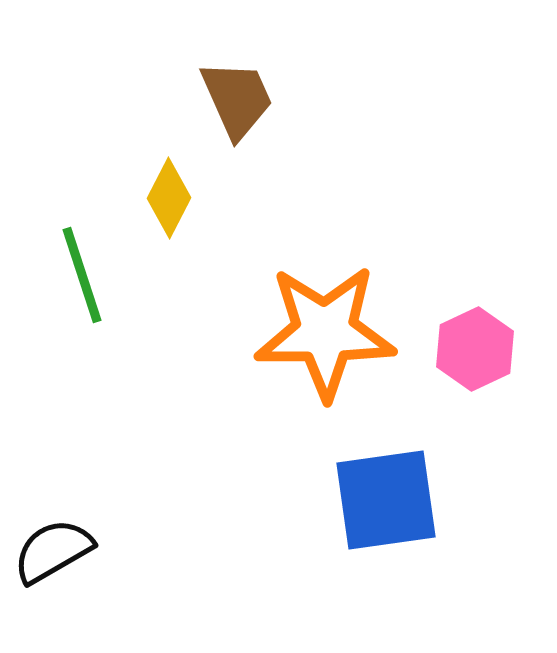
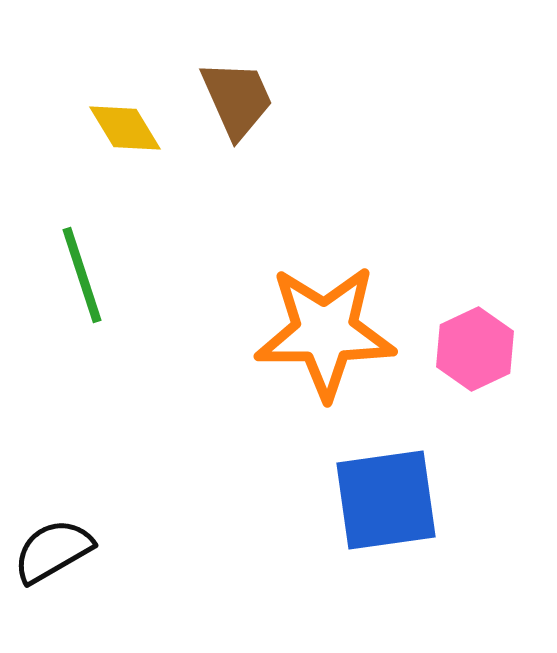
yellow diamond: moved 44 px left, 70 px up; rotated 58 degrees counterclockwise
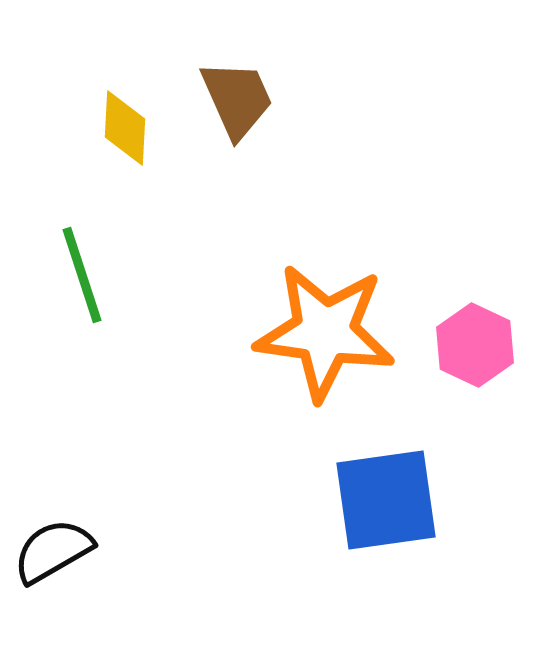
yellow diamond: rotated 34 degrees clockwise
orange star: rotated 8 degrees clockwise
pink hexagon: moved 4 px up; rotated 10 degrees counterclockwise
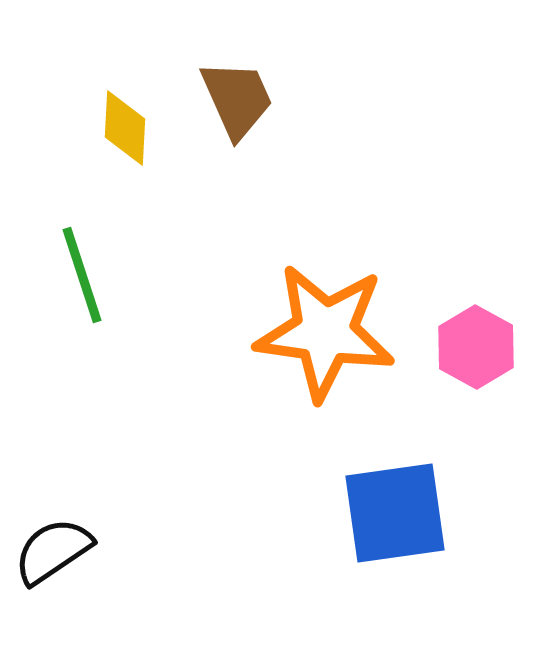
pink hexagon: moved 1 px right, 2 px down; rotated 4 degrees clockwise
blue square: moved 9 px right, 13 px down
black semicircle: rotated 4 degrees counterclockwise
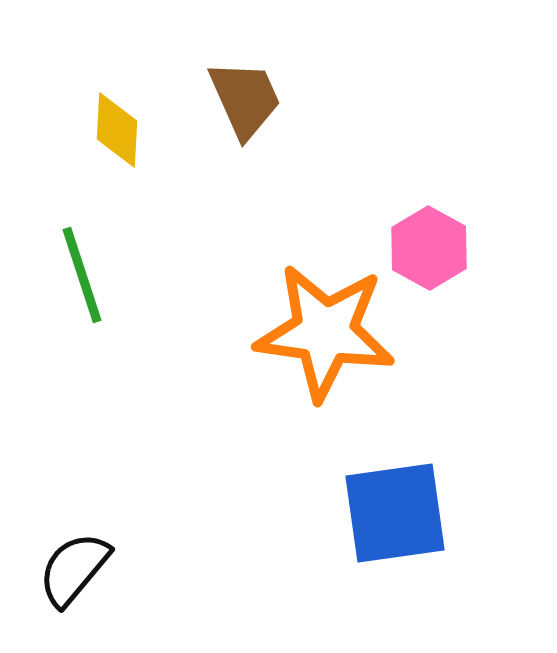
brown trapezoid: moved 8 px right
yellow diamond: moved 8 px left, 2 px down
pink hexagon: moved 47 px left, 99 px up
black semicircle: moved 21 px right, 18 px down; rotated 16 degrees counterclockwise
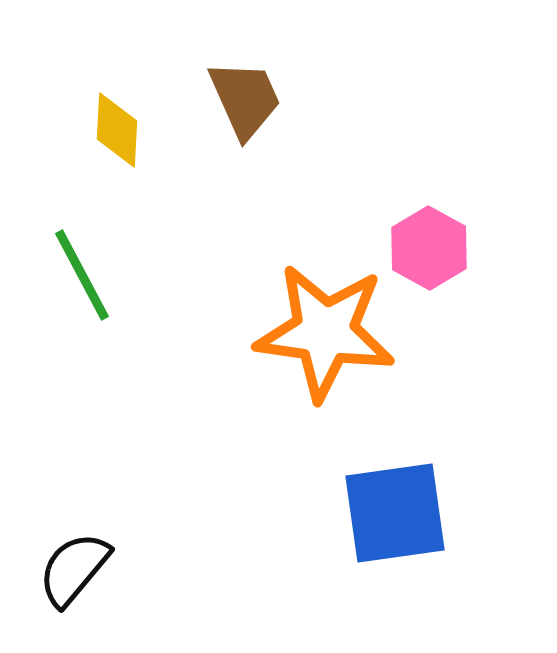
green line: rotated 10 degrees counterclockwise
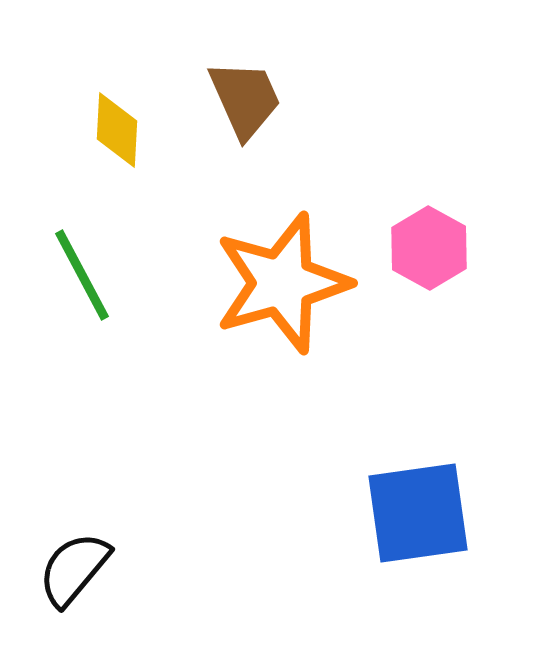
orange star: moved 43 px left, 49 px up; rotated 24 degrees counterclockwise
blue square: moved 23 px right
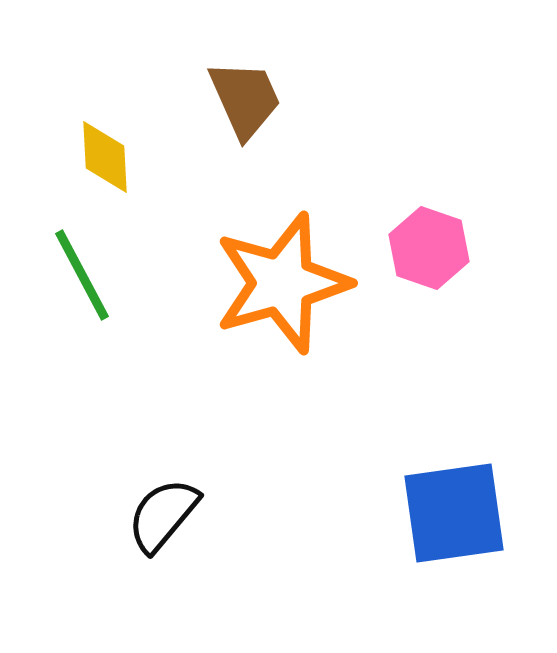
yellow diamond: moved 12 px left, 27 px down; rotated 6 degrees counterclockwise
pink hexagon: rotated 10 degrees counterclockwise
blue square: moved 36 px right
black semicircle: moved 89 px right, 54 px up
